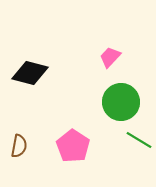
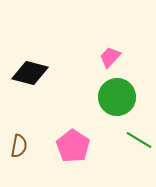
green circle: moved 4 px left, 5 px up
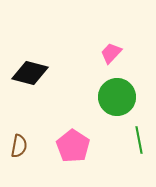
pink trapezoid: moved 1 px right, 4 px up
green line: rotated 48 degrees clockwise
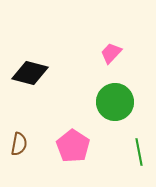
green circle: moved 2 px left, 5 px down
green line: moved 12 px down
brown semicircle: moved 2 px up
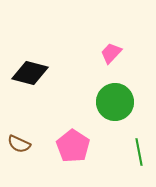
brown semicircle: rotated 105 degrees clockwise
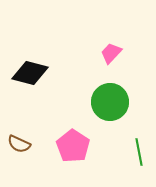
green circle: moved 5 px left
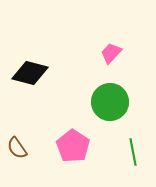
brown semicircle: moved 2 px left, 4 px down; rotated 30 degrees clockwise
green line: moved 6 px left
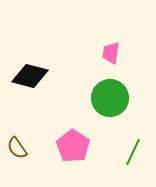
pink trapezoid: rotated 35 degrees counterclockwise
black diamond: moved 3 px down
green circle: moved 4 px up
green line: rotated 36 degrees clockwise
